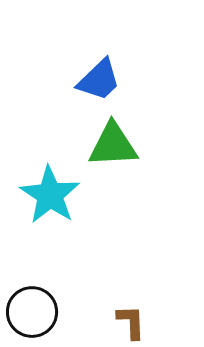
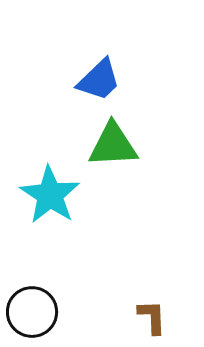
brown L-shape: moved 21 px right, 5 px up
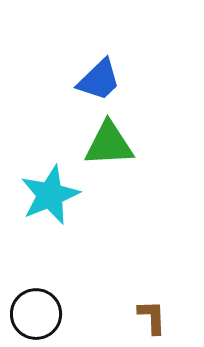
green triangle: moved 4 px left, 1 px up
cyan star: rotated 16 degrees clockwise
black circle: moved 4 px right, 2 px down
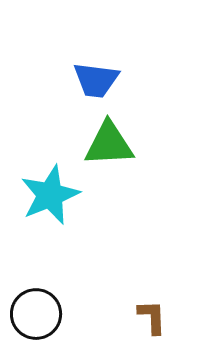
blue trapezoid: moved 3 px left; rotated 51 degrees clockwise
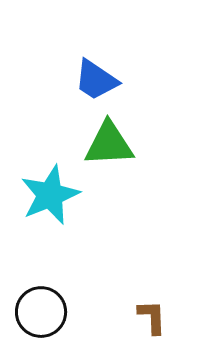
blue trapezoid: rotated 27 degrees clockwise
black circle: moved 5 px right, 2 px up
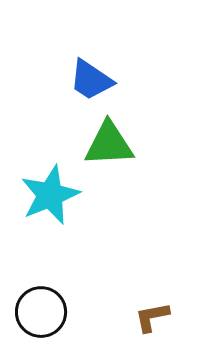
blue trapezoid: moved 5 px left
brown L-shape: rotated 99 degrees counterclockwise
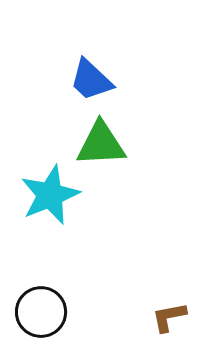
blue trapezoid: rotated 9 degrees clockwise
green triangle: moved 8 px left
brown L-shape: moved 17 px right
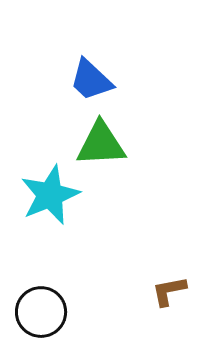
brown L-shape: moved 26 px up
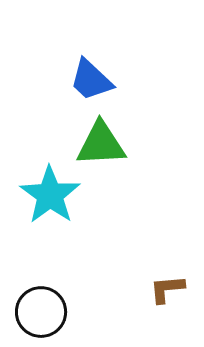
cyan star: rotated 14 degrees counterclockwise
brown L-shape: moved 2 px left, 2 px up; rotated 6 degrees clockwise
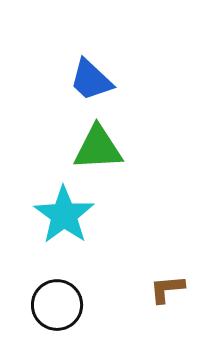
green triangle: moved 3 px left, 4 px down
cyan star: moved 14 px right, 20 px down
black circle: moved 16 px right, 7 px up
